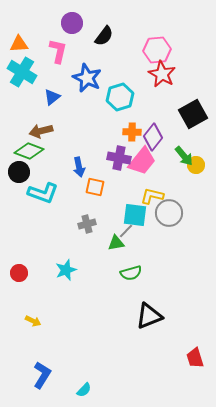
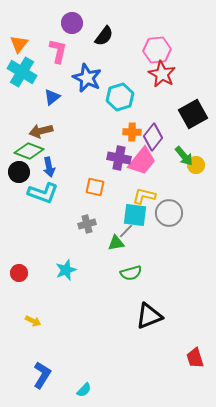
orange triangle: rotated 48 degrees counterclockwise
blue arrow: moved 30 px left
yellow L-shape: moved 8 px left
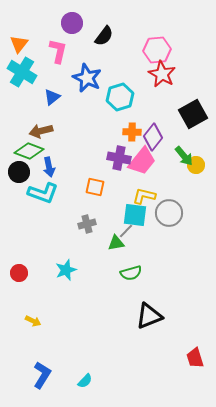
cyan semicircle: moved 1 px right, 9 px up
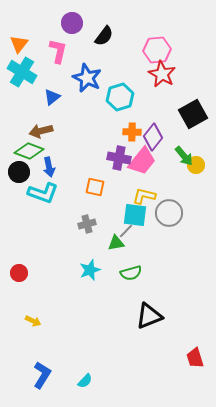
cyan star: moved 24 px right
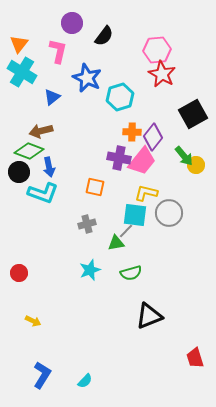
yellow L-shape: moved 2 px right, 3 px up
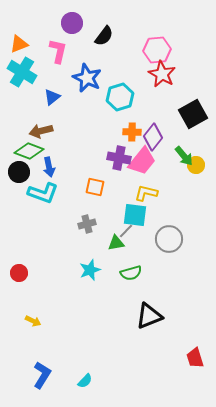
orange triangle: rotated 30 degrees clockwise
gray circle: moved 26 px down
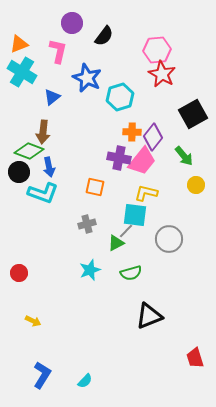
brown arrow: moved 2 px right, 1 px down; rotated 70 degrees counterclockwise
yellow circle: moved 20 px down
green triangle: rotated 18 degrees counterclockwise
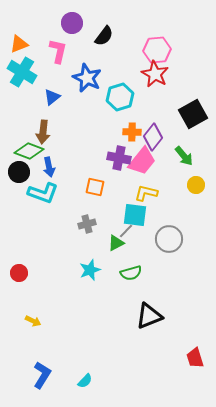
red star: moved 7 px left
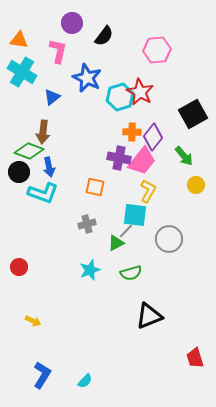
orange triangle: moved 4 px up; rotated 30 degrees clockwise
red star: moved 15 px left, 18 px down
yellow L-shape: moved 2 px right, 2 px up; rotated 105 degrees clockwise
red circle: moved 6 px up
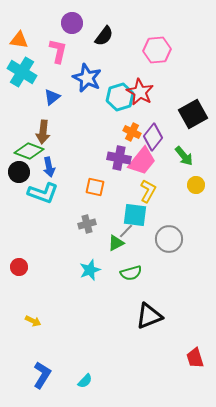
orange cross: rotated 24 degrees clockwise
